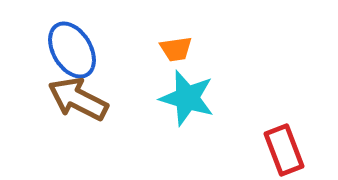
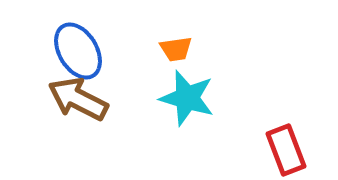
blue ellipse: moved 6 px right, 1 px down
red rectangle: moved 2 px right
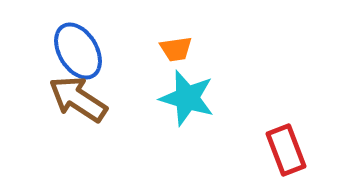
brown arrow: rotated 6 degrees clockwise
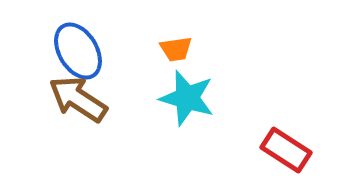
red rectangle: rotated 36 degrees counterclockwise
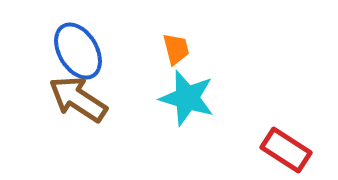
orange trapezoid: rotated 96 degrees counterclockwise
